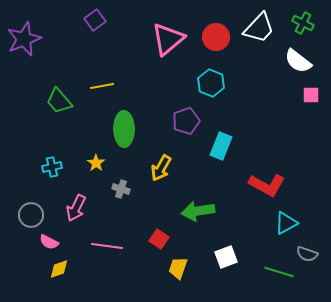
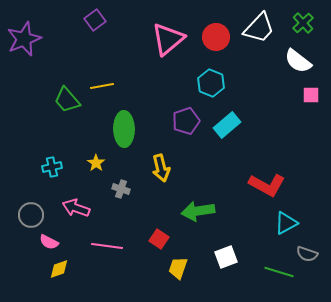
green cross: rotated 20 degrees clockwise
green trapezoid: moved 8 px right, 1 px up
cyan rectangle: moved 6 px right, 21 px up; rotated 28 degrees clockwise
yellow arrow: rotated 44 degrees counterclockwise
pink arrow: rotated 84 degrees clockwise
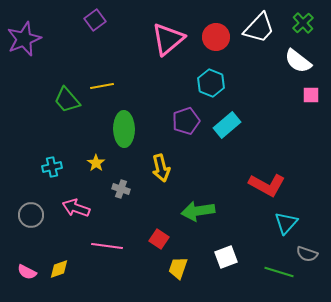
cyan triangle: rotated 20 degrees counterclockwise
pink semicircle: moved 22 px left, 30 px down
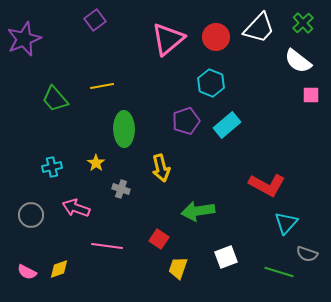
green trapezoid: moved 12 px left, 1 px up
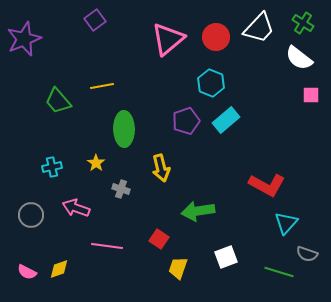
green cross: rotated 15 degrees counterclockwise
white semicircle: moved 1 px right, 3 px up
green trapezoid: moved 3 px right, 2 px down
cyan rectangle: moved 1 px left, 5 px up
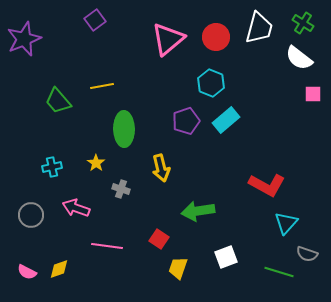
white trapezoid: rotated 28 degrees counterclockwise
pink square: moved 2 px right, 1 px up
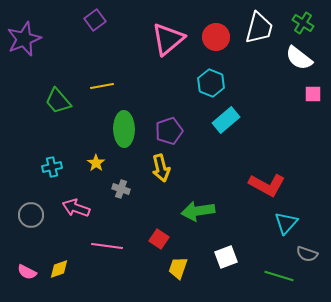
purple pentagon: moved 17 px left, 10 px down
green line: moved 4 px down
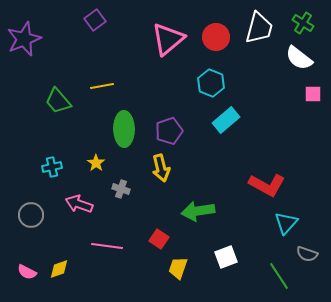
pink arrow: moved 3 px right, 4 px up
green line: rotated 40 degrees clockwise
